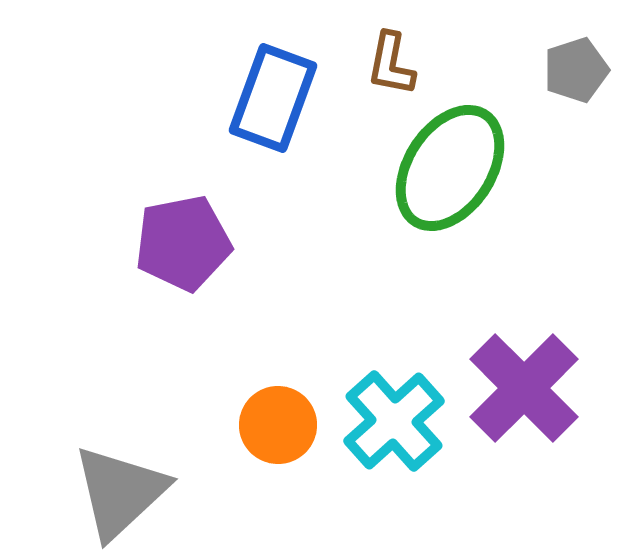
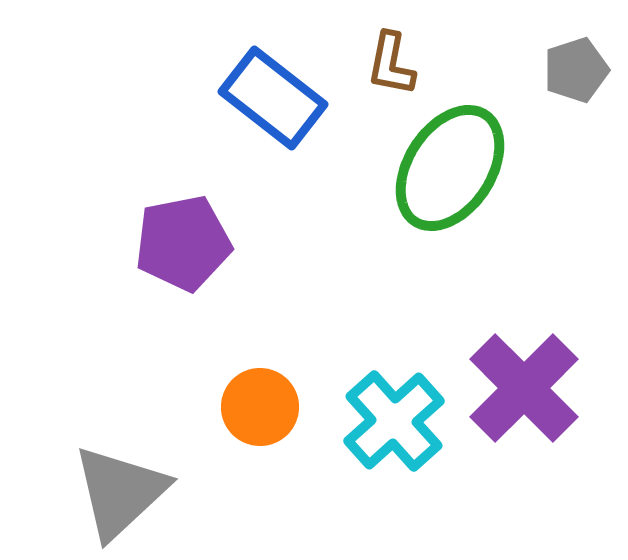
blue rectangle: rotated 72 degrees counterclockwise
orange circle: moved 18 px left, 18 px up
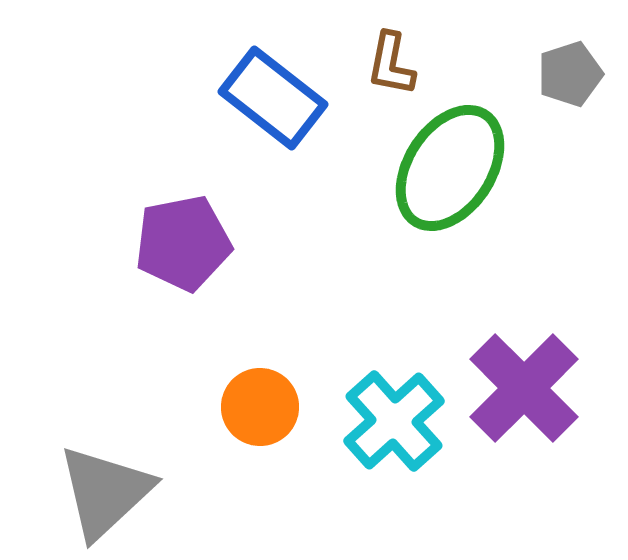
gray pentagon: moved 6 px left, 4 px down
gray triangle: moved 15 px left
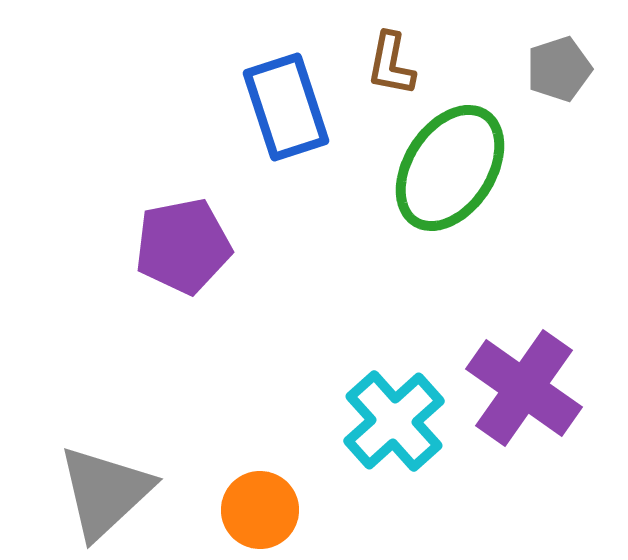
gray pentagon: moved 11 px left, 5 px up
blue rectangle: moved 13 px right, 9 px down; rotated 34 degrees clockwise
purple pentagon: moved 3 px down
purple cross: rotated 10 degrees counterclockwise
orange circle: moved 103 px down
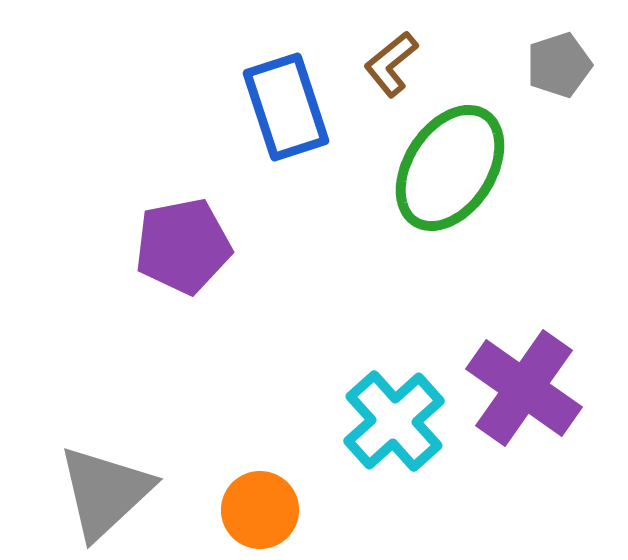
brown L-shape: rotated 40 degrees clockwise
gray pentagon: moved 4 px up
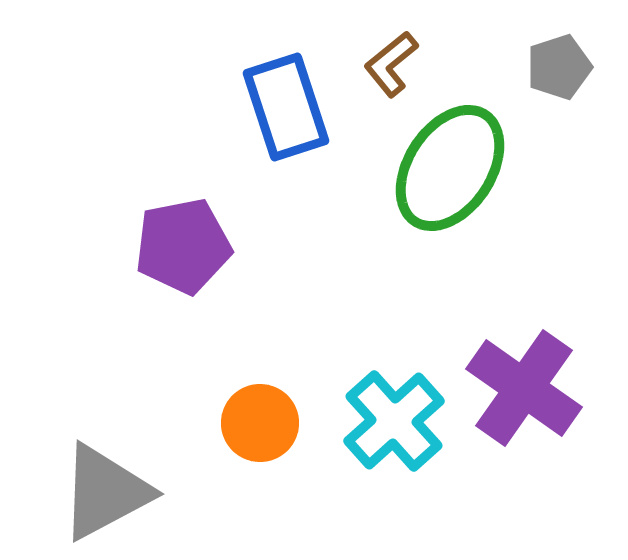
gray pentagon: moved 2 px down
gray triangle: rotated 15 degrees clockwise
orange circle: moved 87 px up
